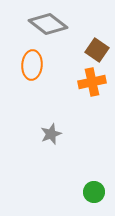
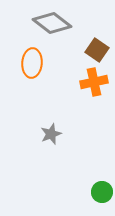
gray diamond: moved 4 px right, 1 px up
orange ellipse: moved 2 px up
orange cross: moved 2 px right
green circle: moved 8 px right
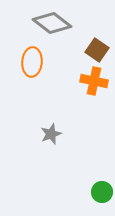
orange ellipse: moved 1 px up
orange cross: moved 1 px up; rotated 24 degrees clockwise
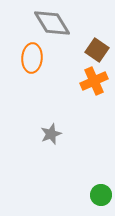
gray diamond: rotated 21 degrees clockwise
orange ellipse: moved 4 px up
orange cross: rotated 36 degrees counterclockwise
green circle: moved 1 px left, 3 px down
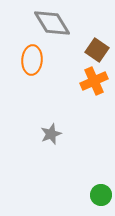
orange ellipse: moved 2 px down
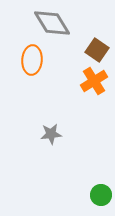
orange cross: rotated 8 degrees counterclockwise
gray star: rotated 15 degrees clockwise
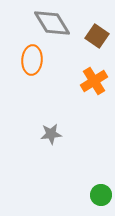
brown square: moved 14 px up
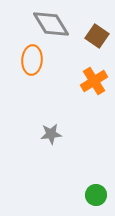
gray diamond: moved 1 px left, 1 px down
green circle: moved 5 px left
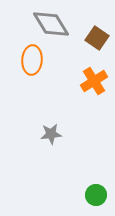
brown square: moved 2 px down
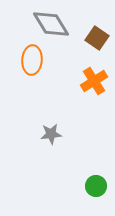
green circle: moved 9 px up
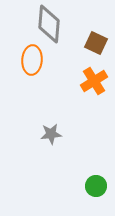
gray diamond: moved 2 px left; rotated 36 degrees clockwise
brown square: moved 1 px left, 5 px down; rotated 10 degrees counterclockwise
